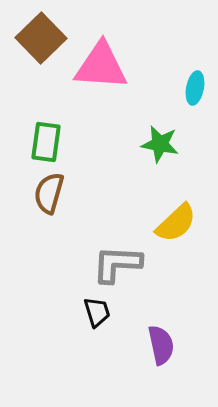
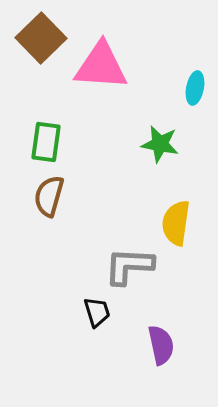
brown semicircle: moved 3 px down
yellow semicircle: rotated 141 degrees clockwise
gray L-shape: moved 12 px right, 2 px down
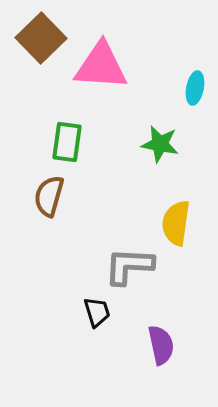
green rectangle: moved 21 px right
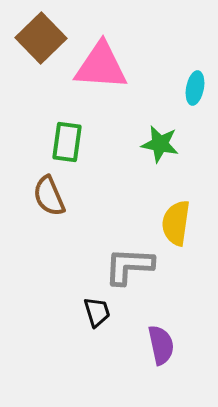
brown semicircle: rotated 39 degrees counterclockwise
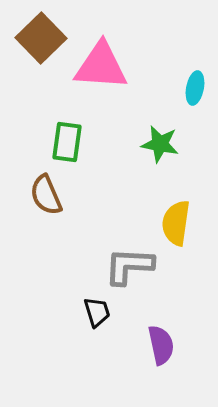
brown semicircle: moved 3 px left, 1 px up
